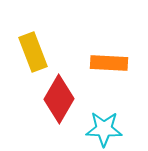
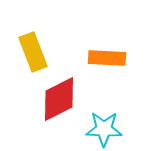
orange rectangle: moved 2 px left, 5 px up
red diamond: rotated 33 degrees clockwise
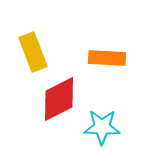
cyan star: moved 2 px left, 2 px up
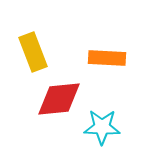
red diamond: rotated 21 degrees clockwise
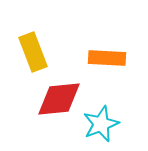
cyan star: moved 1 px left, 3 px up; rotated 24 degrees counterclockwise
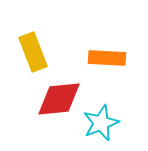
cyan star: moved 1 px up
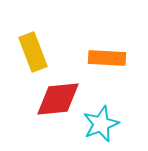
red diamond: moved 1 px left
cyan star: moved 1 px down
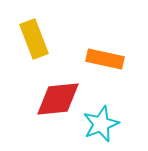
yellow rectangle: moved 1 px right, 13 px up
orange rectangle: moved 2 px left, 1 px down; rotated 9 degrees clockwise
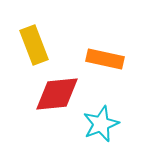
yellow rectangle: moved 6 px down
red diamond: moved 1 px left, 5 px up
